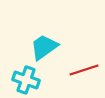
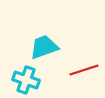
cyan trapezoid: rotated 16 degrees clockwise
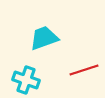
cyan trapezoid: moved 9 px up
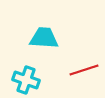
cyan trapezoid: rotated 24 degrees clockwise
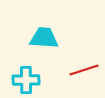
cyan cross: rotated 20 degrees counterclockwise
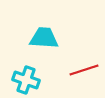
cyan cross: rotated 20 degrees clockwise
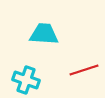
cyan trapezoid: moved 4 px up
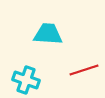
cyan trapezoid: moved 4 px right
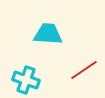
red line: rotated 16 degrees counterclockwise
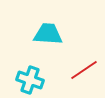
cyan cross: moved 4 px right
